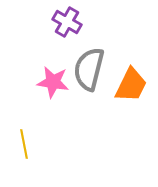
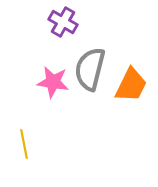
purple cross: moved 4 px left
gray semicircle: moved 1 px right
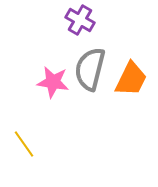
purple cross: moved 17 px right, 2 px up
orange trapezoid: moved 6 px up
yellow line: rotated 24 degrees counterclockwise
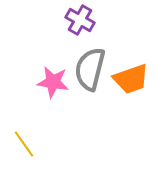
orange trapezoid: rotated 45 degrees clockwise
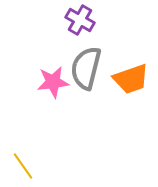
gray semicircle: moved 4 px left, 1 px up
pink star: rotated 16 degrees counterclockwise
yellow line: moved 1 px left, 22 px down
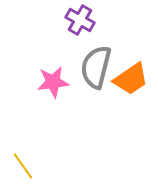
gray semicircle: moved 10 px right, 1 px up
orange trapezoid: rotated 15 degrees counterclockwise
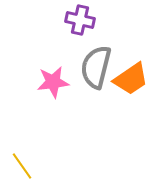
purple cross: rotated 16 degrees counterclockwise
yellow line: moved 1 px left
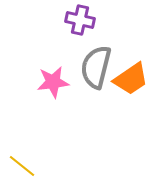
yellow line: rotated 16 degrees counterclockwise
